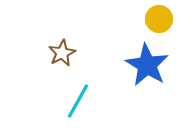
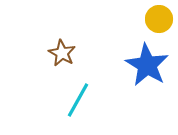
brown star: rotated 16 degrees counterclockwise
cyan line: moved 1 px up
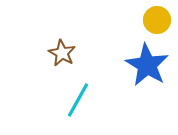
yellow circle: moved 2 px left, 1 px down
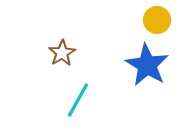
brown star: rotated 12 degrees clockwise
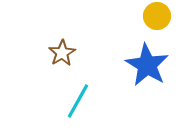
yellow circle: moved 4 px up
cyan line: moved 1 px down
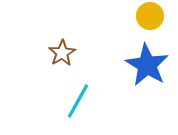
yellow circle: moved 7 px left
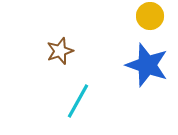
brown star: moved 2 px left, 2 px up; rotated 12 degrees clockwise
blue star: rotated 12 degrees counterclockwise
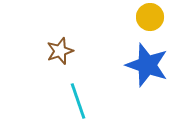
yellow circle: moved 1 px down
cyan line: rotated 48 degrees counterclockwise
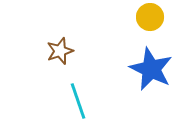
blue star: moved 4 px right, 4 px down; rotated 6 degrees clockwise
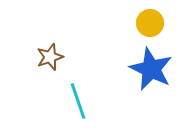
yellow circle: moved 6 px down
brown star: moved 10 px left, 6 px down
